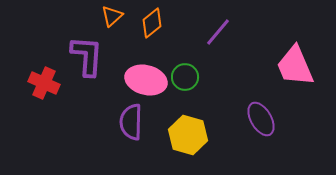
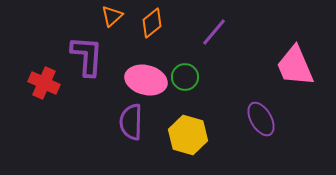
purple line: moved 4 px left
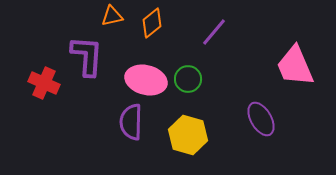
orange triangle: rotated 30 degrees clockwise
green circle: moved 3 px right, 2 px down
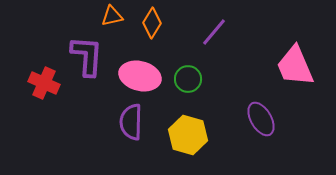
orange diamond: rotated 20 degrees counterclockwise
pink ellipse: moved 6 px left, 4 px up
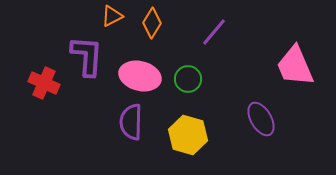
orange triangle: rotated 15 degrees counterclockwise
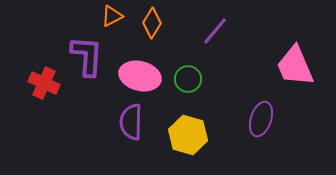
purple line: moved 1 px right, 1 px up
purple ellipse: rotated 48 degrees clockwise
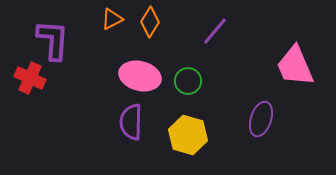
orange triangle: moved 3 px down
orange diamond: moved 2 px left, 1 px up
purple L-shape: moved 34 px left, 16 px up
green circle: moved 2 px down
red cross: moved 14 px left, 5 px up
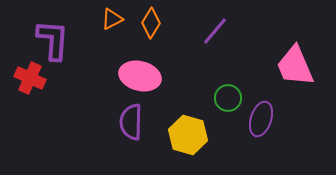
orange diamond: moved 1 px right, 1 px down
green circle: moved 40 px right, 17 px down
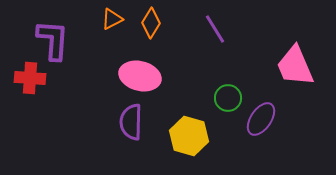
purple line: moved 2 px up; rotated 72 degrees counterclockwise
red cross: rotated 20 degrees counterclockwise
purple ellipse: rotated 16 degrees clockwise
yellow hexagon: moved 1 px right, 1 px down
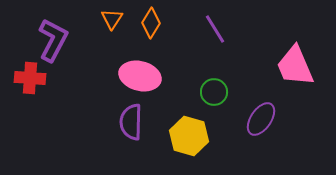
orange triangle: rotated 30 degrees counterclockwise
purple L-shape: rotated 24 degrees clockwise
green circle: moved 14 px left, 6 px up
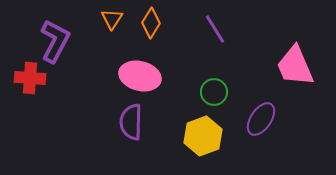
purple L-shape: moved 2 px right, 1 px down
yellow hexagon: moved 14 px right; rotated 24 degrees clockwise
